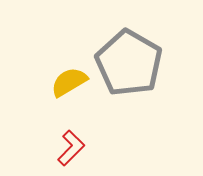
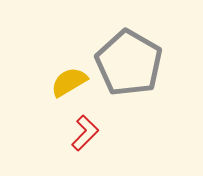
red L-shape: moved 14 px right, 15 px up
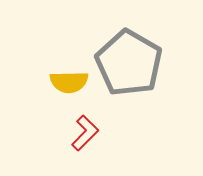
yellow semicircle: rotated 150 degrees counterclockwise
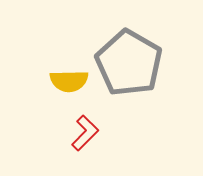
yellow semicircle: moved 1 px up
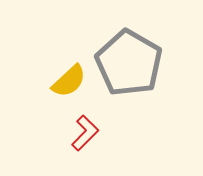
yellow semicircle: rotated 42 degrees counterclockwise
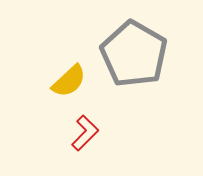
gray pentagon: moved 5 px right, 9 px up
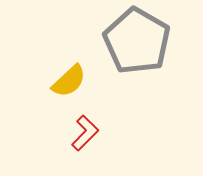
gray pentagon: moved 3 px right, 13 px up
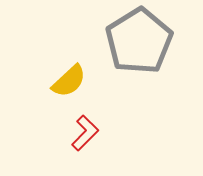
gray pentagon: moved 2 px right; rotated 10 degrees clockwise
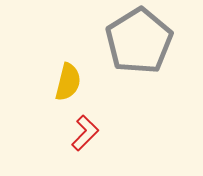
yellow semicircle: moved 1 px left, 1 px down; rotated 33 degrees counterclockwise
